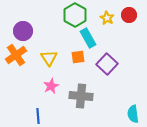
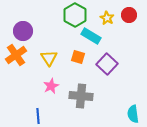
cyan rectangle: moved 3 px right, 2 px up; rotated 30 degrees counterclockwise
orange square: rotated 24 degrees clockwise
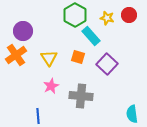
yellow star: rotated 16 degrees counterclockwise
cyan rectangle: rotated 18 degrees clockwise
cyan semicircle: moved 1 px left
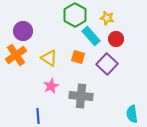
red circle: moved 13 px left, 24 px down
yellow triangle: rotated 24 degrees counterclockwise
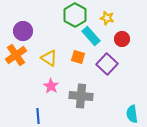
red circle: moved 6 px right
pink star: rotated 14 degrees counterclockwise
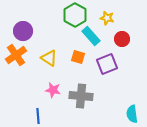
purple square: rotated 25 degrees clockwise
pink star: moved 2 px right, 4 px down; rotated 21 degrees counterclockwise
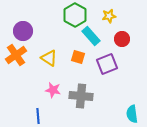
yellow star: moved 2 px right, 2 px up; rotated 24 degrees counterclockwise
